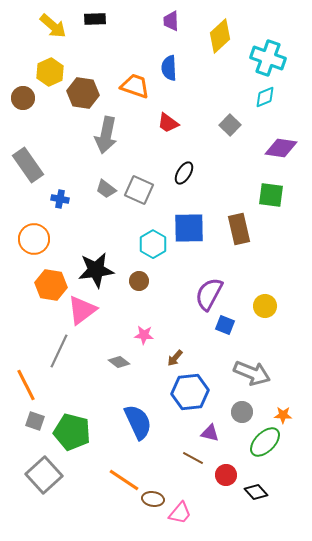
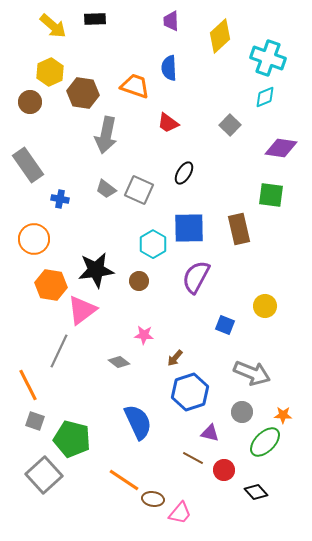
brown circle at (23, 98): moved 7 px right, 4 px down
purple semicircle at (209, 294): moved 13 px left, 17 px up
orange line at (26, 385): moved 2 px right
blue hexagon at (190, 392): rotated 12 degrees counterclockwise
green pentagon at (72, 432): moved 7 px down
red circle at (226, 475): moved 2 px left, 5 px up
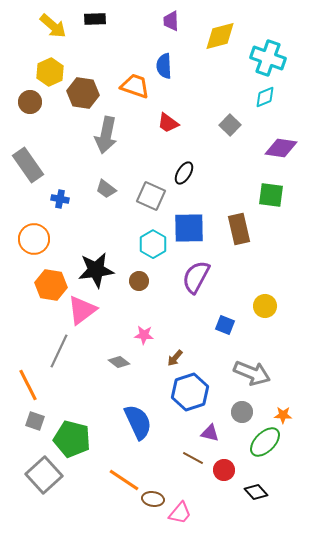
yellow diamond at (220, 36): rotated 28 degrees clockwise
blue semicircle at (169, 68): moved 5 px left, 2 px up
gray square at (139, 190): moved 12 px right, 6 px down
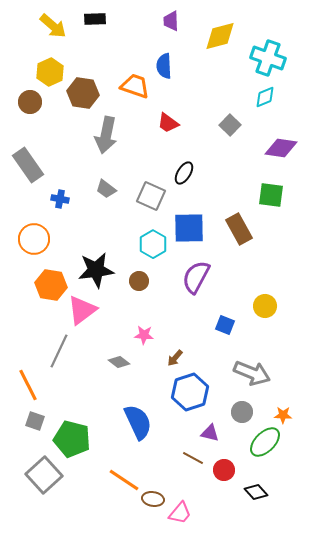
brown rectangle at (239, 229): rotated 16 degrees counterclockwise
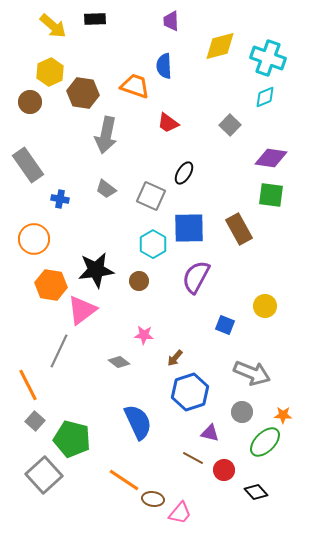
yellow diamond at (220, 36): moved 10 px down
purple diamond at (281, 148): moved 10 px left, 10 px down
gray square at (35, 421): rotated 24 degrees clockwise
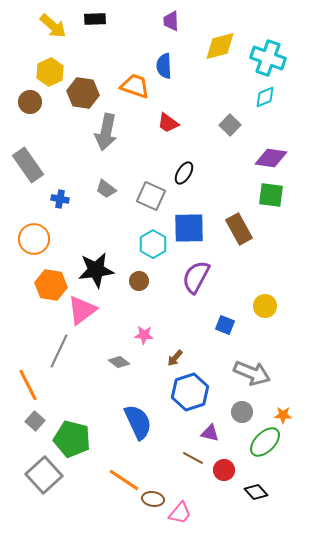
gray arrow at (106, 135): moved 3 px up
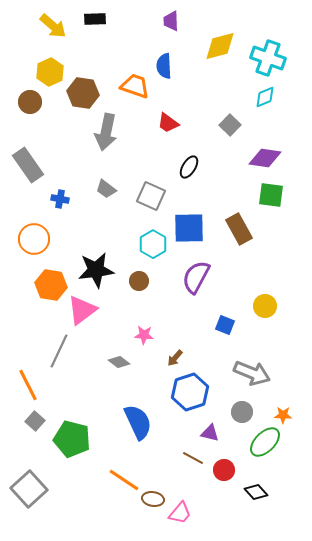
purple diamond at (271, 158): moved 6 px left
black ellipse at (184, 173): moved 5 px right, 6 px up
gray square at (44, 475): moved 15 px left, 14 px down
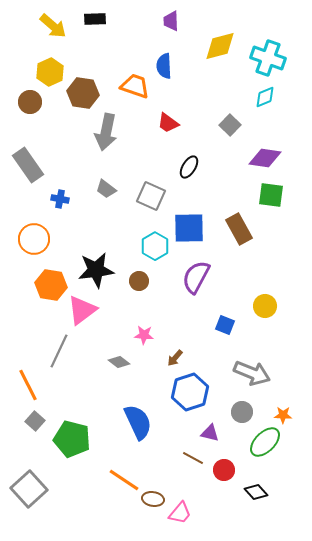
cyan hexagon at (153, 244): moved 2 px right, 2 px down
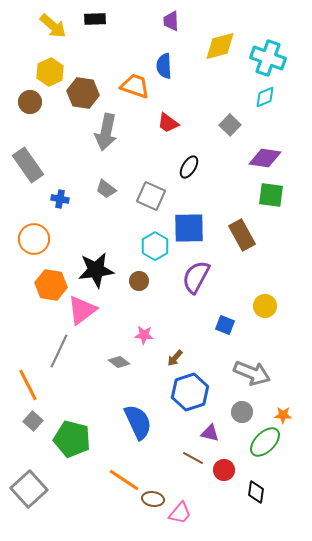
brown rectangle at (239, 229): moved 3 px right, 6 px down
gray square at (35, 421): moved 2 px left
black diamond at (256, 492): rotated 50 degrees clockwise
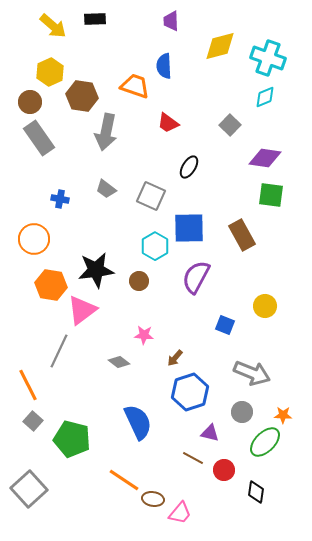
brown hexagon at (83, 93): moved 1 px left, 3 px down
gray rectangle at (28, 165): moved 11 px right, 27 px up
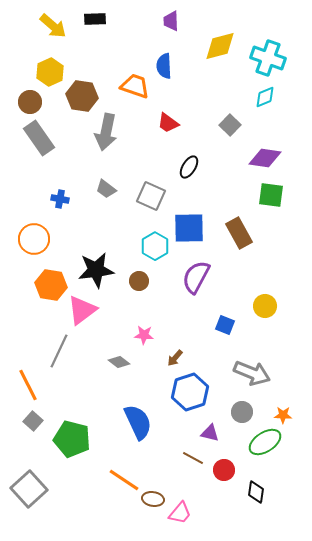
brown rectangle at (242, 235): moved 3 px left, 2 px up
green ellipse at (265, 442): rotated 12 degrees clockwise
